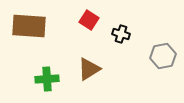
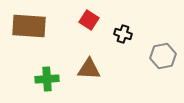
black cross: moved 2 px right
brown triangle: rotated 35 degrees clockwise
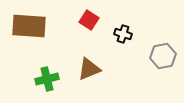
brown triangle: rotated 25 degrees counterclockwise
green cross: rotated 10 degrees counterclockwise
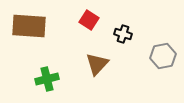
brown triangle: moved 8 px right, 5 px up; rotated 25 degrees counterclockwise
